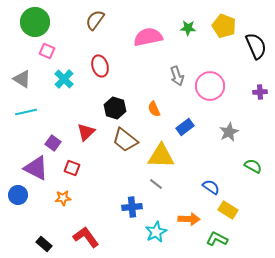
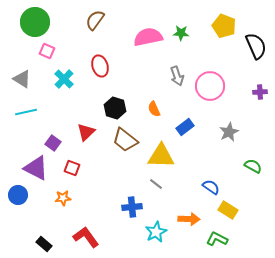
green star: moved 7 px left, 5 px down
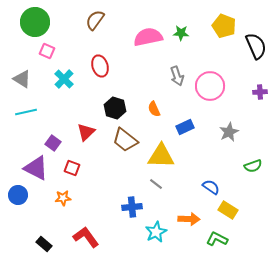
blue rectangle: rotated 12 degrees clockwise
green semicircle: rotated 132 degrees clockwise
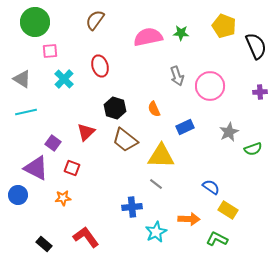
pink square: moved 3 px right; rotated 28 degrees counterclockwise
green semicircle: moved 17 px up
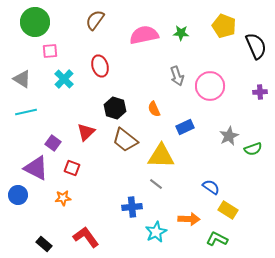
pink semicircle: moved 4 px left, 2 px up
gray star: moved 4 px down
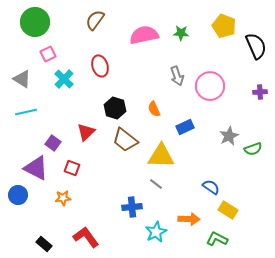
pink square: moved 2 px left, 3 px down; rotated 21 degrees counterclockwise
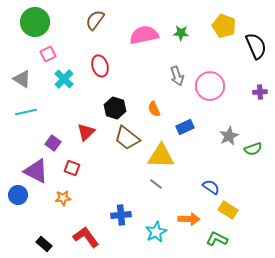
brown trapezoid: moved 2 px right, 2 px up
purple triangle: moved 3 px down
blue cross: moved 11 px left, 8 px down
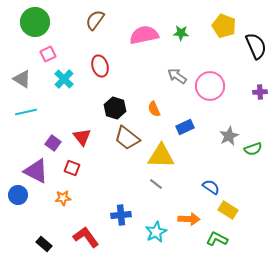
gray arrow: rotated 144 degrees clockwise
red triangle: moved 4 px left, 5 px down; rotated 24 degrees counterclockwise
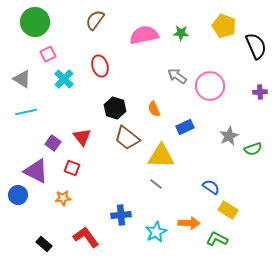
orange arrow: moved 4 px down
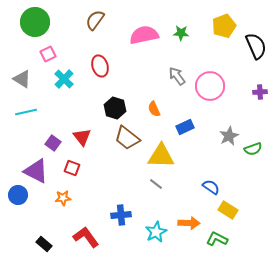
yellow pentagon: rotated 30 degrees clockwise
gray arrow: rotated 18 degrees clockwise
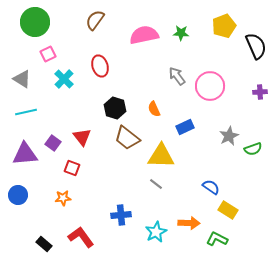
purple triangle: moved 11 px left, 17 px up; rotated 32 degrees counterclockwise
red L-shape: moved 5 px left
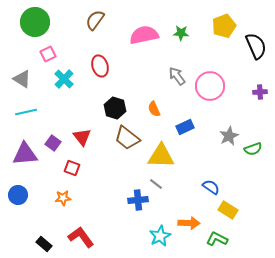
blue cross: moved 17 px right, 15 px up
cyan star: moved 4 px right, 4 px down
